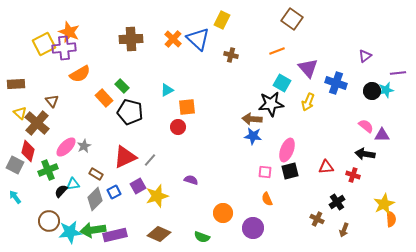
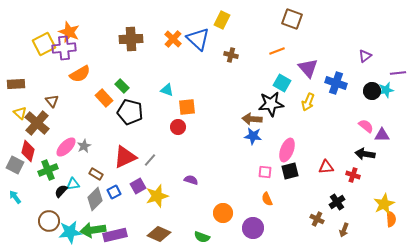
brown square at (292, 19): rotated 15 degrees counterclockwise
cyan triangle at (167, 90): rotated 48 degrees clockwise
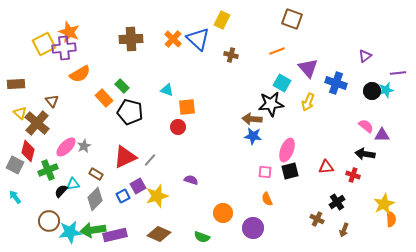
blue square at (114, 192): moved 9 px right, 4 px down
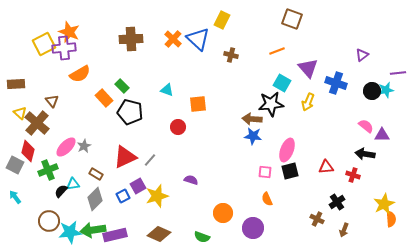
purple triangle at (365, 56): moved 3 px left, 1 px up
orange square at (187, 107): moved 11 px right, 3 px up
